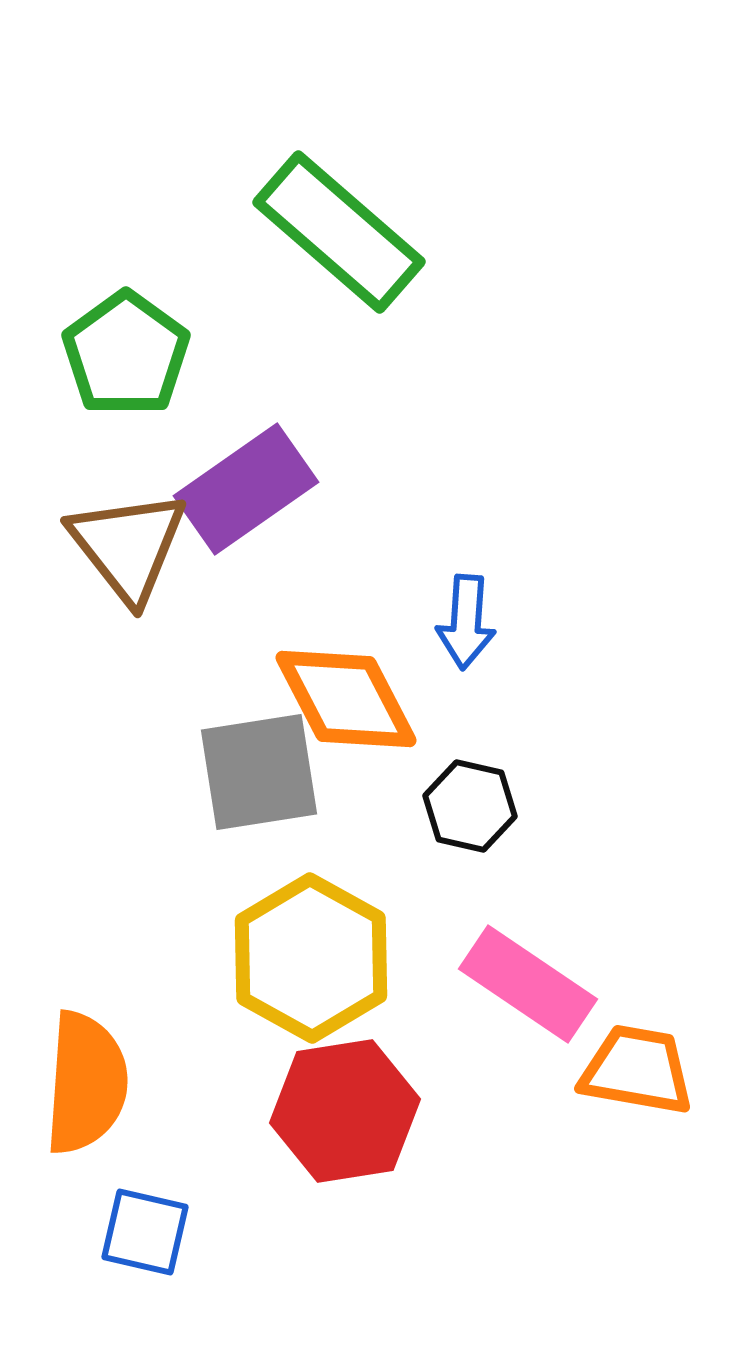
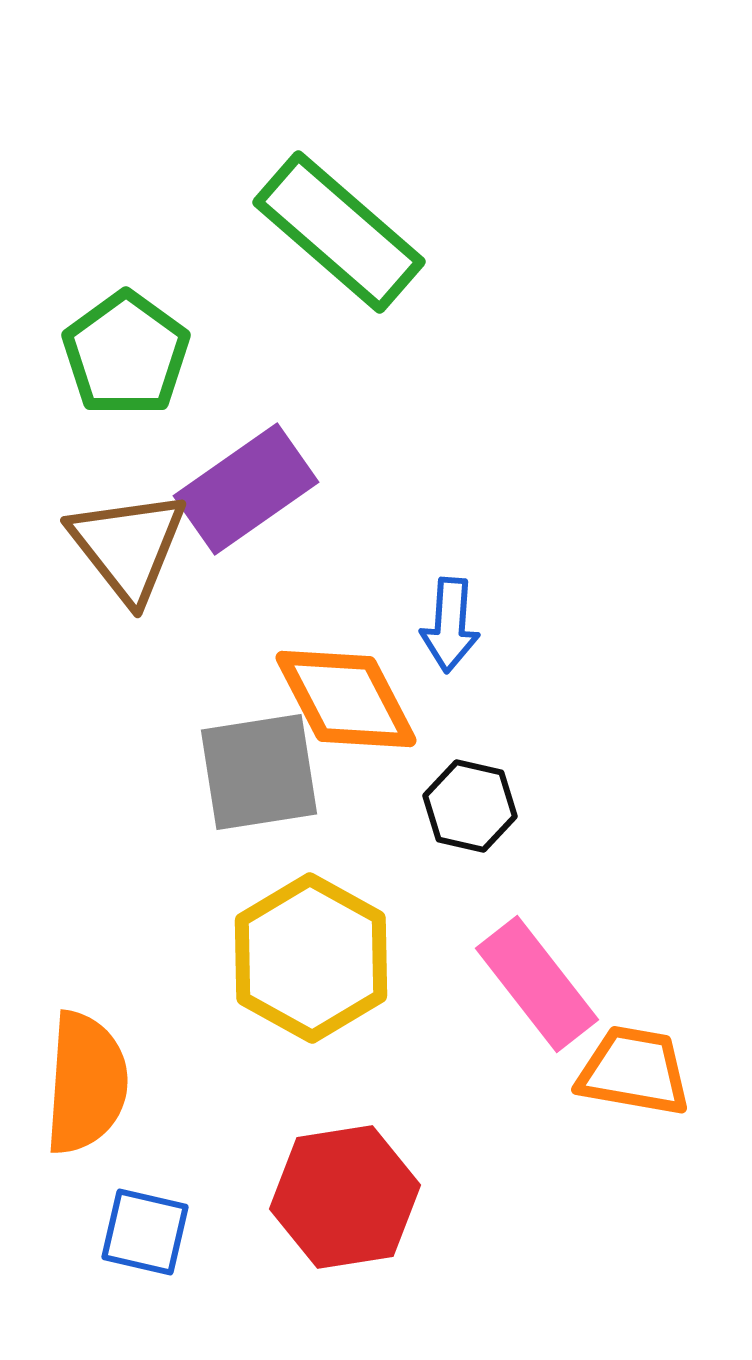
blue arrow: moved 16 px left, 3 px down
pink rectangle: moved 9 px right; rotated 18 degrees clockwise
orange trapezoid: moved 3 px left, 1 px down
red hexagon: moved 86 px down
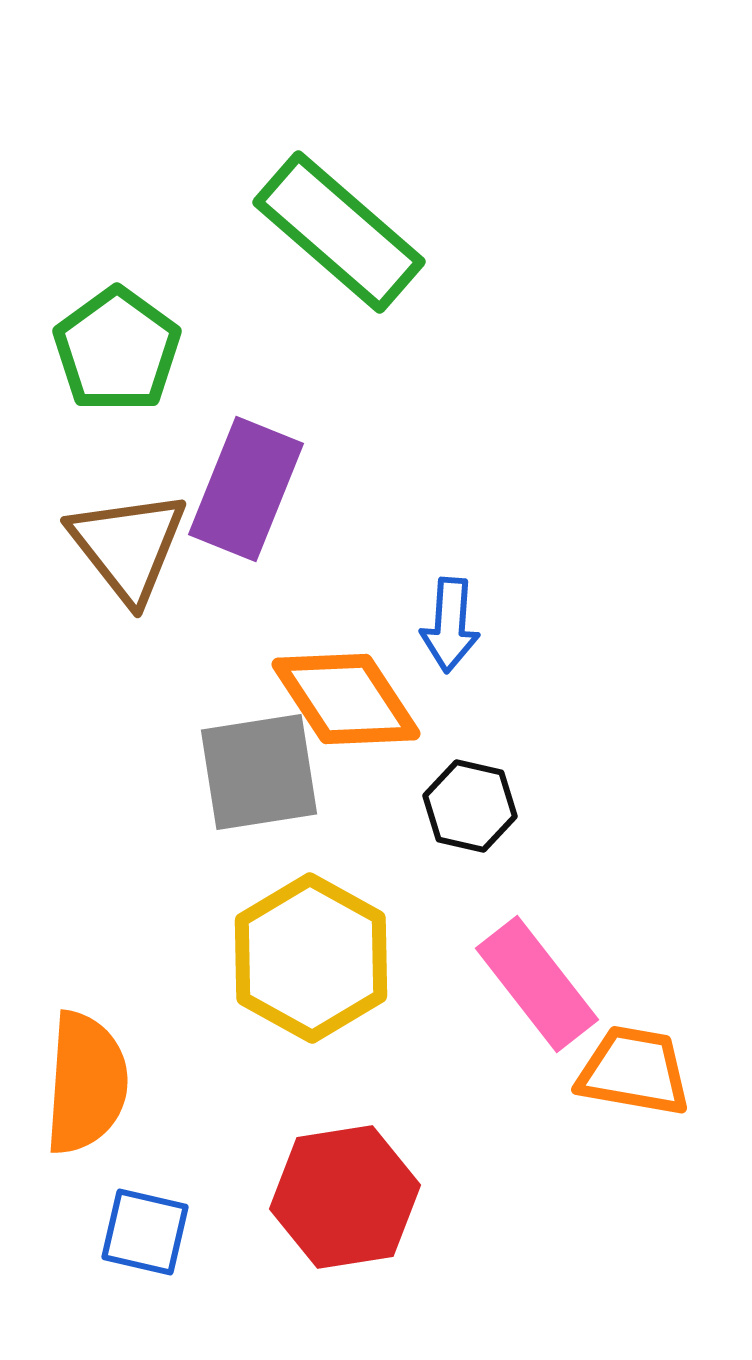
green pentagon: moved 9 px left, 4 px up
purple rectangle: rotated 33 degrees counterclockwise
orange diamond: rotated 6 degrees counterclockwise
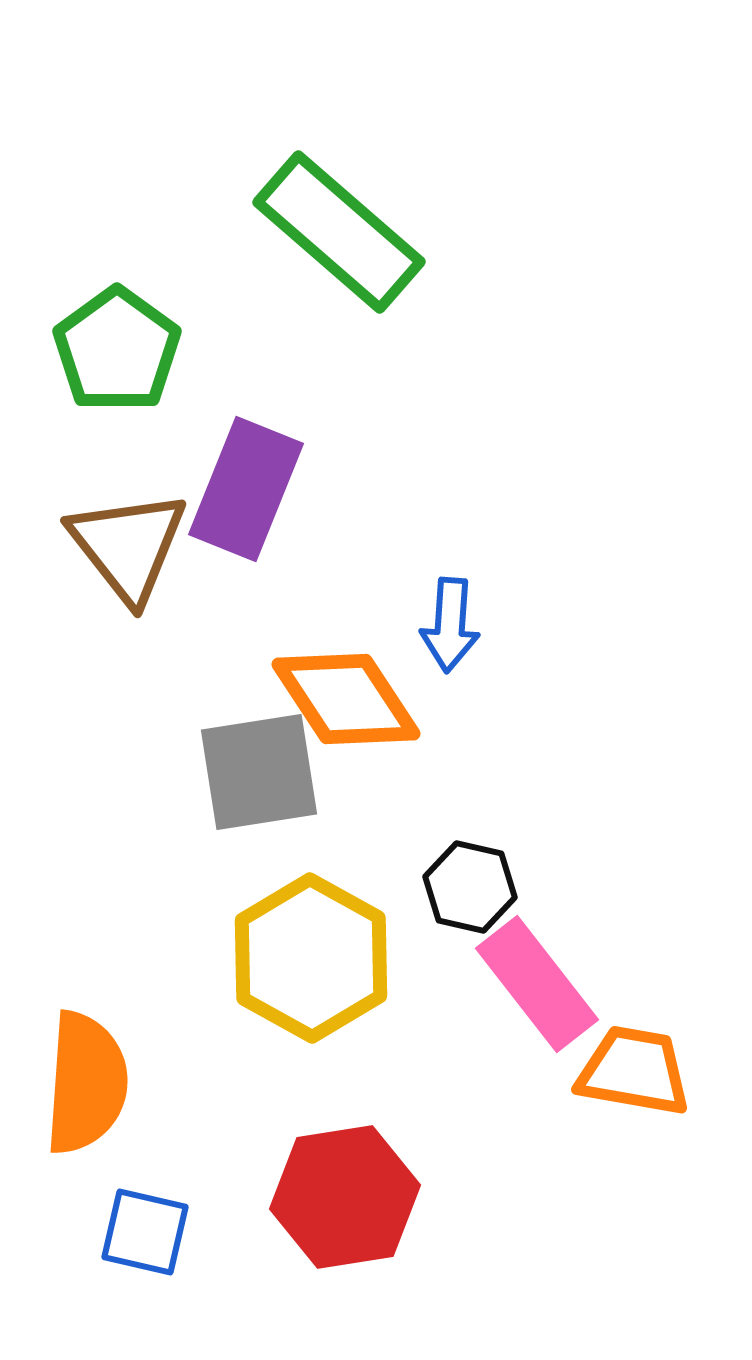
black hexagon: moved 81 px down
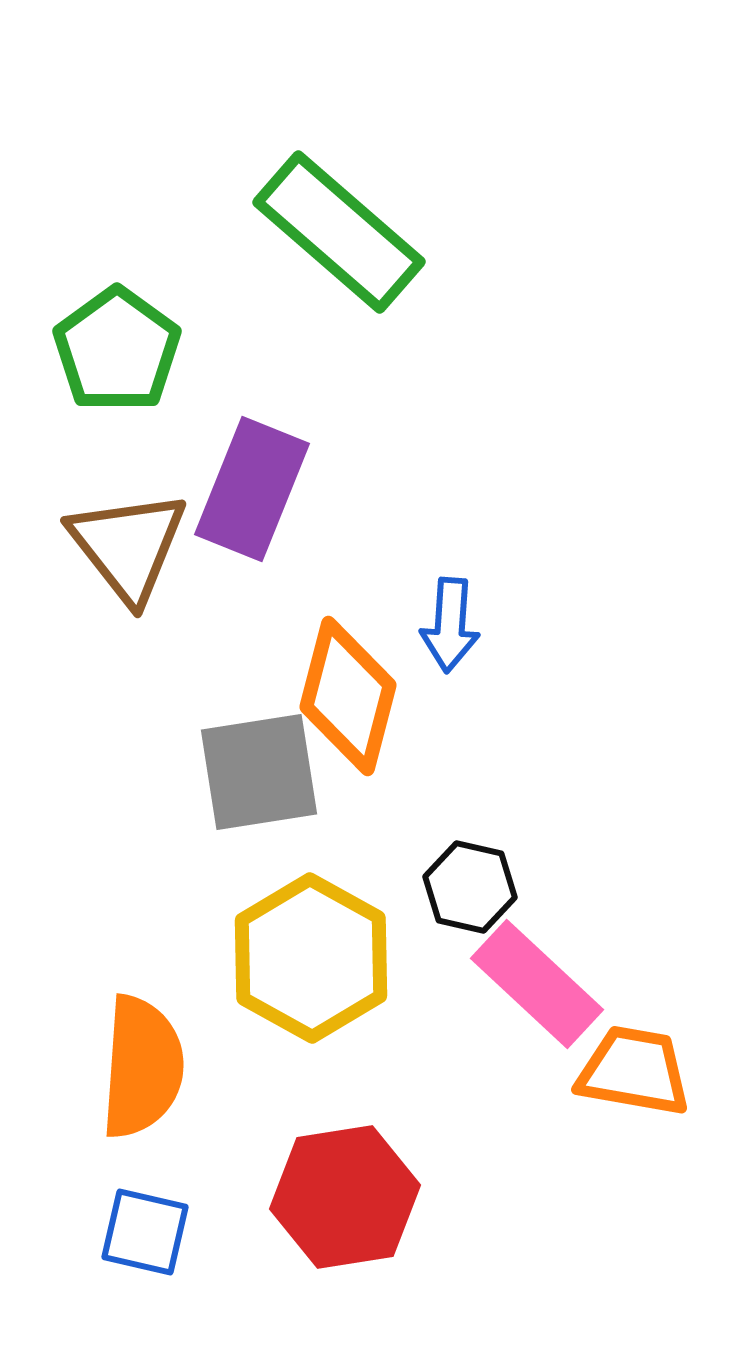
purple rectangle: moved 6 px right
orange diamond: moved 2 px right, 3 px up; rotated 48 degrees clockwise
pink rectangle: rotated 9 degrees counterclockwise
orange semicircle: moved 56 px right, 16 px up
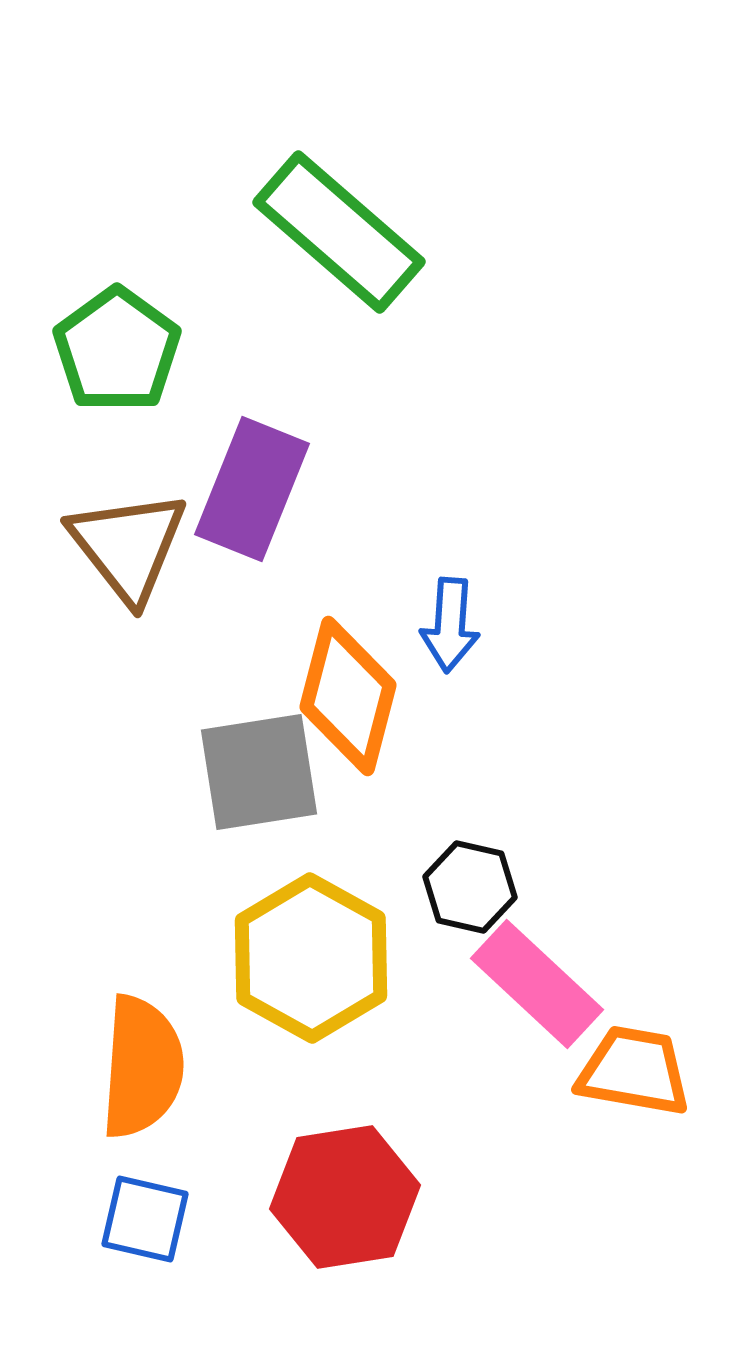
blue square: moved 13 px up
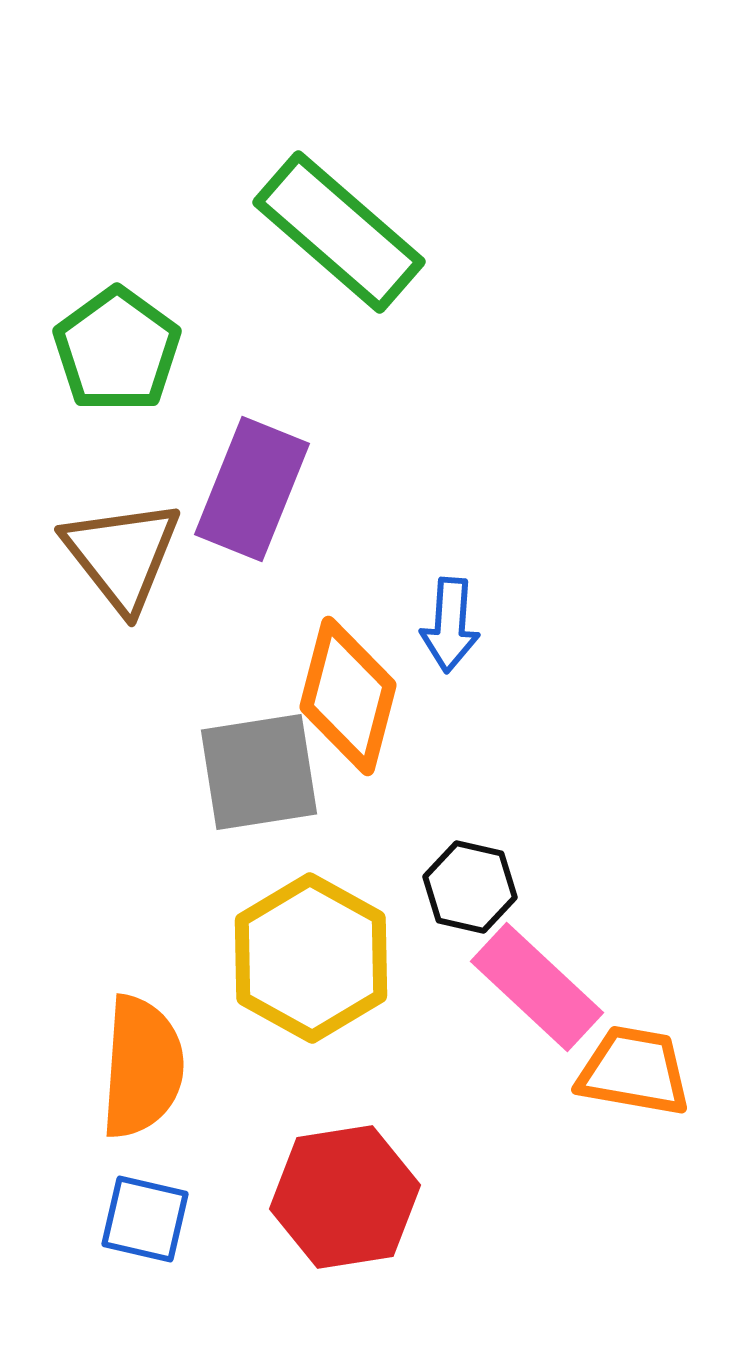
brown triangle: moved 6 px left, 9 px down
pink rectangle: moved 3 px down
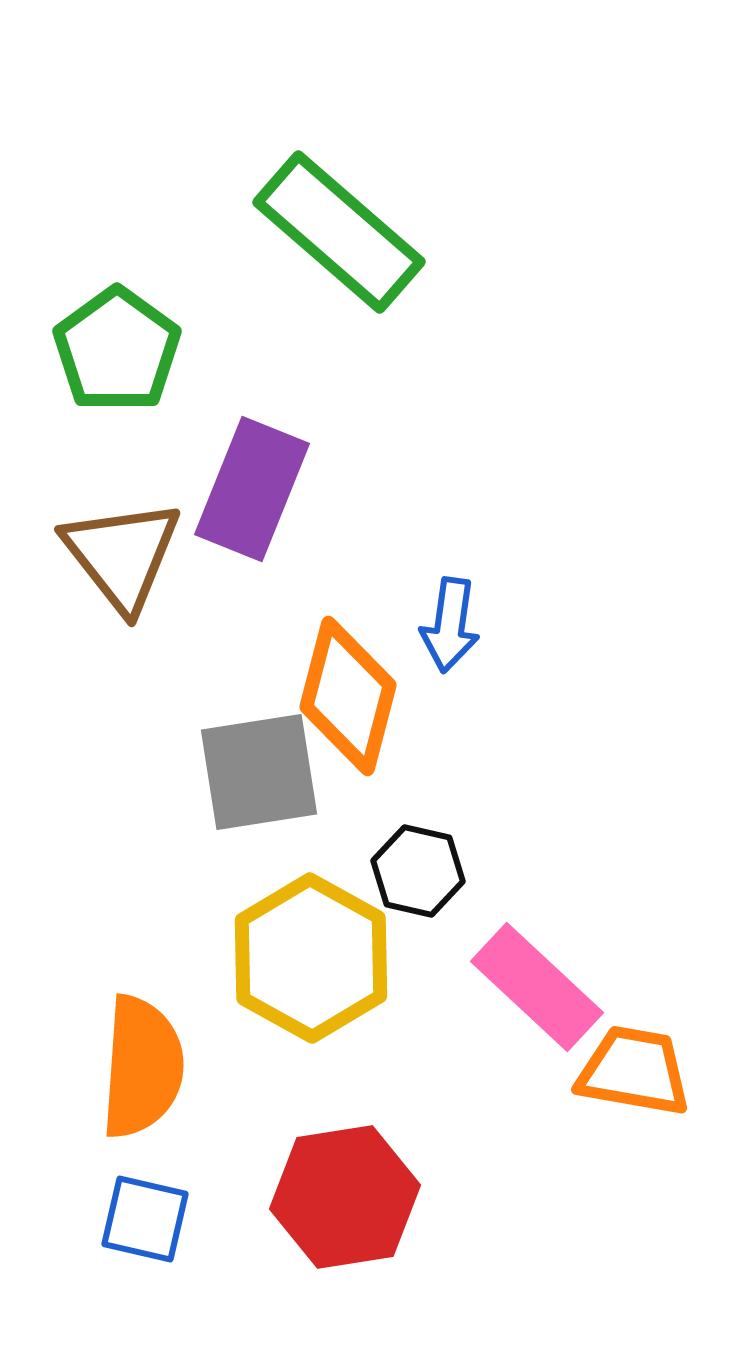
blue arrow: rotated 4 degrees clockwise
black hexagon: moved 52 px left, 16 px up
